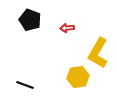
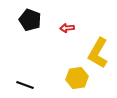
yellow hexagon: moved 1 px left, 1 px down
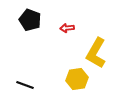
yellow L-shape: moved 2 px left
yellow hexagon: moved 1 px down
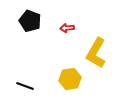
black pentagon: moved 1 px down
yellow hexagon: moved 7 px left
black line: moved 1 px down
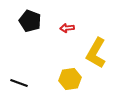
black line: moved 6 px left, 3 px up
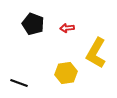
black pentagon: moved 3 px right, 3 px down
yellow hexagon: moved 4 px left, 6 px up
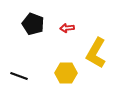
yellow hexagon: rotated 10 degrees clockwise
black line: moved 7 px up
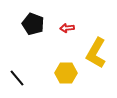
black line: moved 2 px left, 2 px down; rotated 30 degrees clockwise
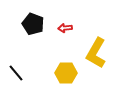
red arrow: moved 2 px left
black line: moved 1 px left, 5 px up
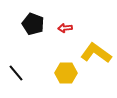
yellow L-shape: rotated 96 degrees clockwise
